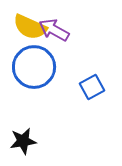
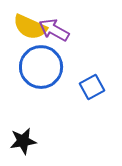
blue circle: moved 7 px right
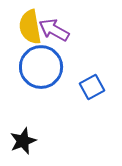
yellow semicircle: rotated 56 degrees clockwise
black star: rotated 12 degrees counterclockwise
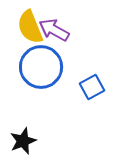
yellow semicircle: rotated 12 degrees counterclockwise
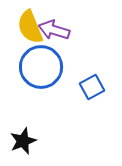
purple arrow: rotated 12 degrees counterclockwise
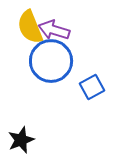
blue circle: moved 10 px right, 6 px up
black star: moved 2 px left, 1 px up
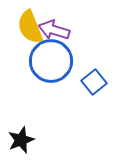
blue square: moved 2 px right, 5 px up; rotated 10 degrees counterclockwise
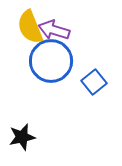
black star: moved 1 px right, 3 px up; rotated 8 degrees clockwise
